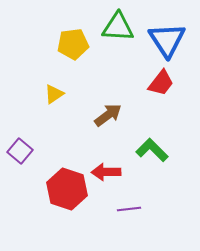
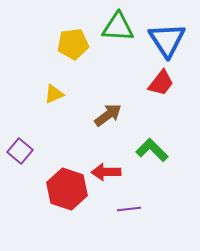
yellow triangle: rotated 10 degrees clockwise
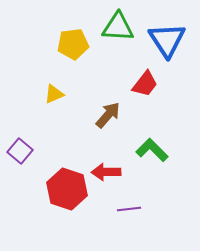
red trapezoid: moved 16 px left, 1 px down
brown arrow: rotated 12 degrees counterclockwise
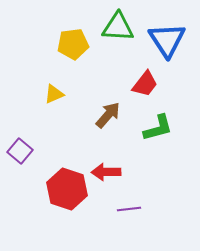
green L-shape: moved 6 px right, 22 px up; rotated 120 degrees clockwise
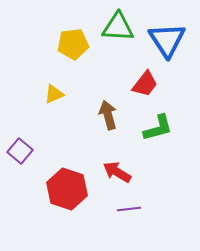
brown arrow: rotated 56 degrees counterclockwise
red arrow: moved 11 px right; rotated 32 degrees clockwise
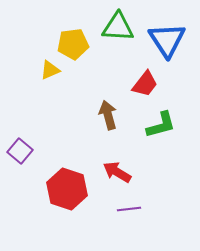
yellow triangle: moved 4 px left, 24 px up
green L-shape: moved 3 px right, 3 px up
